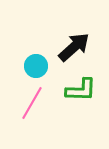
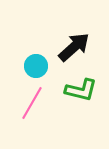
green L-shape: rotated 12 degrees clockwise
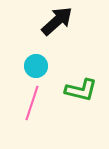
black arrow: moved 17 px left, 26 px up
pink line: rotated 12 degrees counterclockwise
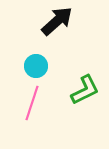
green L-shape: moved 4 px right; rotated 40 degrees counterclockwise
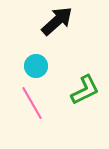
pink line: rotated 48 degrees counterclockwise
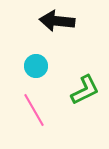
black arrow: rotated 132 degrees counterclockwise
pink line: moved 2 px right, 7 px down
